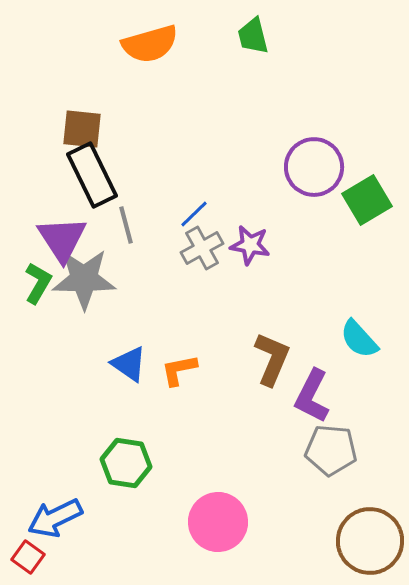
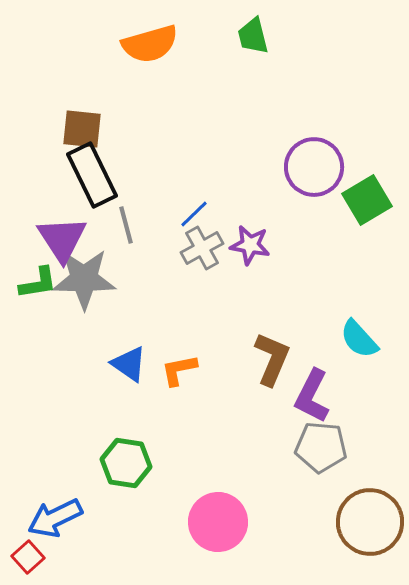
green L-shape: rotated 51 degrees clockwise
gray pentagon: moved 10 px left, 3 px up
brown circle: moved 19 px up
red square: rotated 12 degrees clockwise
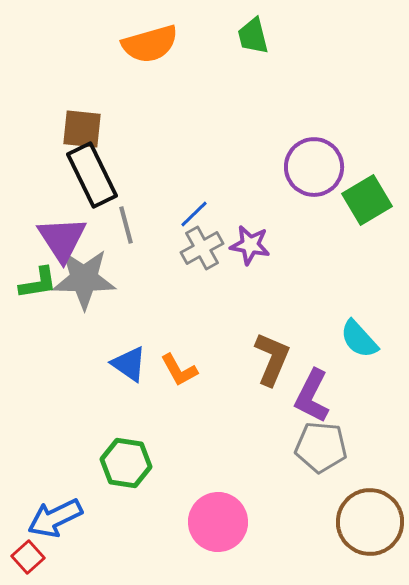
orange L-shape: rotated 108 degrees counterclockwise
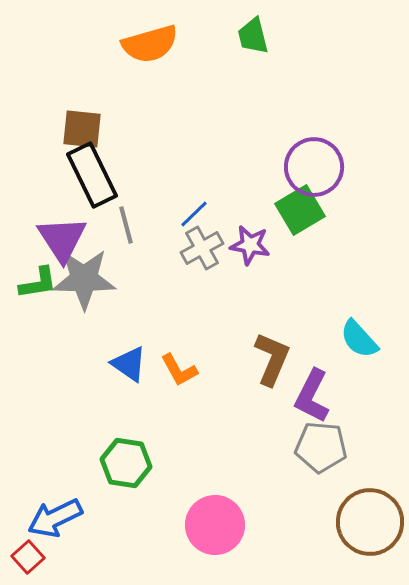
green square: moved 67 px left, 10 px down
pink circle: moved 3 px left, 3 px down
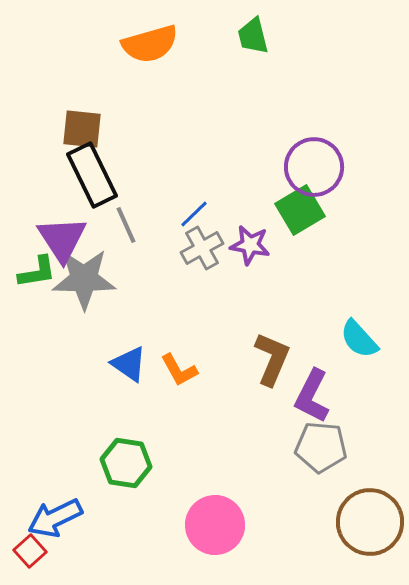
gray line: rotated 9 degrees counterclockwise
green L-shape: moved 1 px left, 11 px up
red square: moved 2 px right, 6 px up
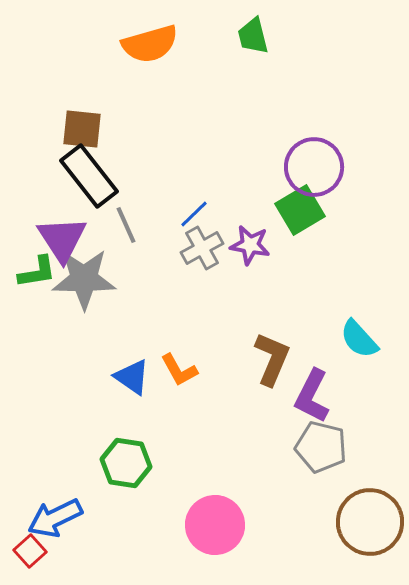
black rectangle: moved 3 px left, 1 px down; rotated 12 degrees counterclockwise
blue triangle: moved 3 px right, 13 px down
gray pentagon: rotated 9 degrees clockwise
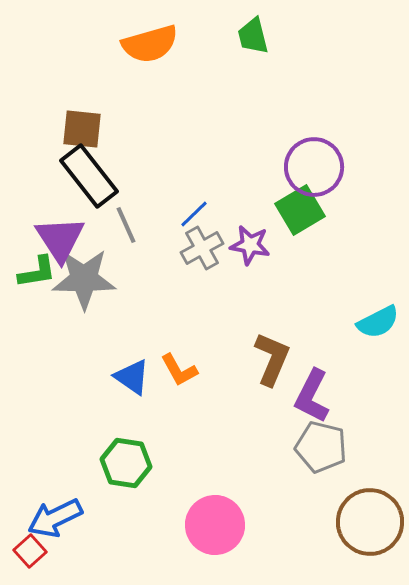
purple triangle: moved 2 px left
cyan semicircle: moved 19 px right, 17 px up; rotated 75 degrees counterclockwise
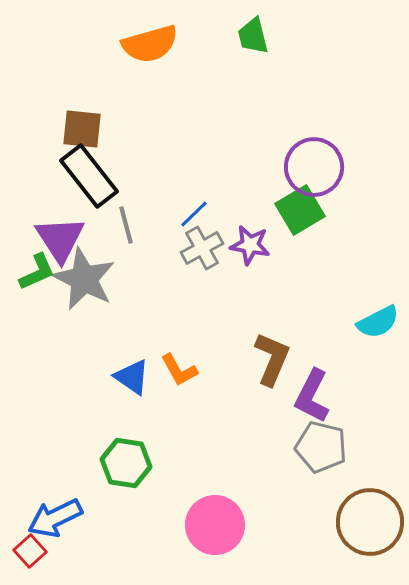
gray line: rotated 9 degrees clockwise
green L-shape: rotated 15 degrees counterclockwise
gray star: rotated 26 degrees clockwise
